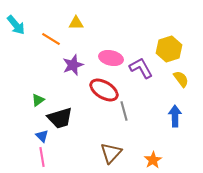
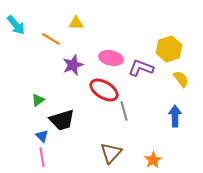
purple L-shape: rotated 40 degrees counterclockwise
black trapezoid: moved 2 px right, 2 px down
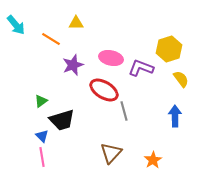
green triangle: moved 3 px right, 1 px down
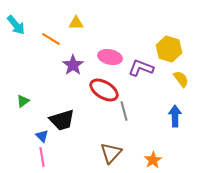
yellow hexagon: rotated 25 degrees counterclockwise
pink ellipse: moved 1 px left, 1 px up
purple star: rotated 15 degrees counterclockwise
green triangle: moved 18 px left
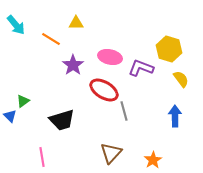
blue triangle: moved 32 px left, 20 px up
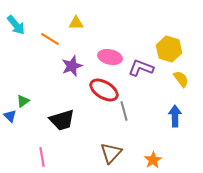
orange line: moved 1 px left
purple star: moved 1 px left, 1 px down; rotated 15 degrees clockwise
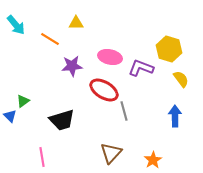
purple star: rotated 15 degrees clockwise
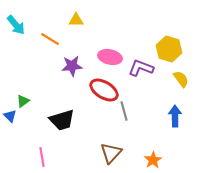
yellow triangle: moved 3 px up
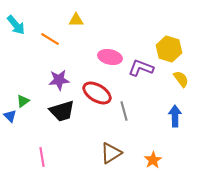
purple star: moved 13 px left, 14 px down
red ellipse: moved 7 px left, 3 px down
black trapezoid: moved 9 px up
brown triangle: rotated 15 degrees clockwise
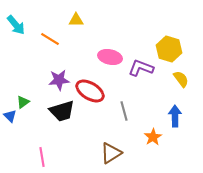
red ellipse: moved 7 px left, 2 px up
green triangle: moved 1 px down
orange star: moved 23 px up
